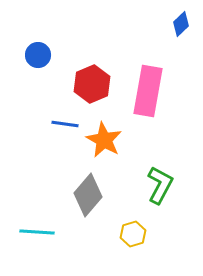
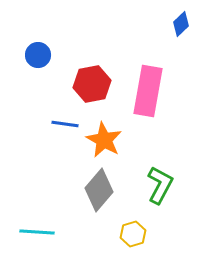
red hexagon: rotated 12 degrees clockwise
gray diamond: moved 11 px right, 5 px up
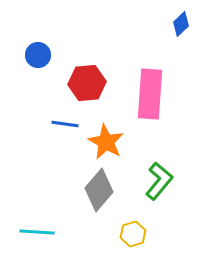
red hexagon: moved 5 px left, 1 px up; rotated 6 degrees clockwise
pink rectangle: moved 2 px right, 3 px down; rotated 6 degrees counterclockwise
orange star: moved 2 px right, 2 px down
green L-shape: moved 1 px left, 4 px up; rotated 12 degrees clockwise
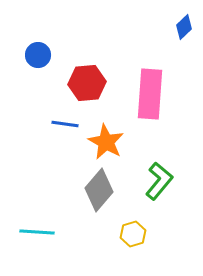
blue diamond: moved 3 px right, 3 px down
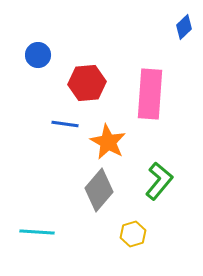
orange star: moved 2 px right
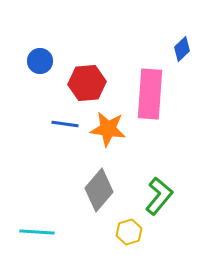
blue diamond: moved 2 px left, 22 px down
blue circle: moved 2 px right, 6 px down
orange star: moved 13 px up; rotated 21 degrees counterclockwise
green L-shape: moved 15 px down
yellow hexagon: moved 4 px left, 2 px up
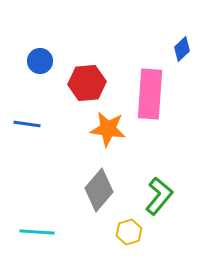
blue line: moved 38 px left
